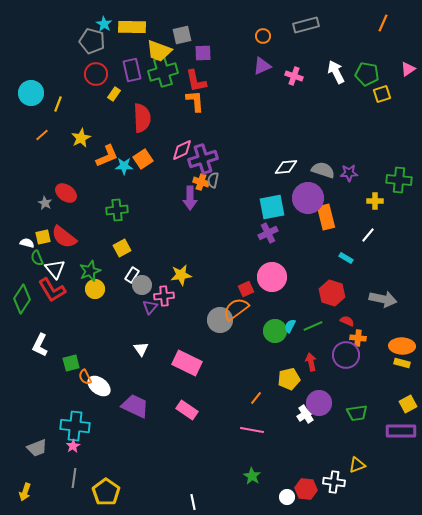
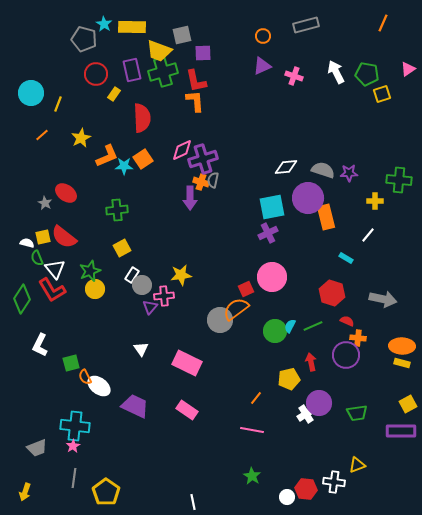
gray pentagon at (92, 41): moved 8 px left, 2 px up
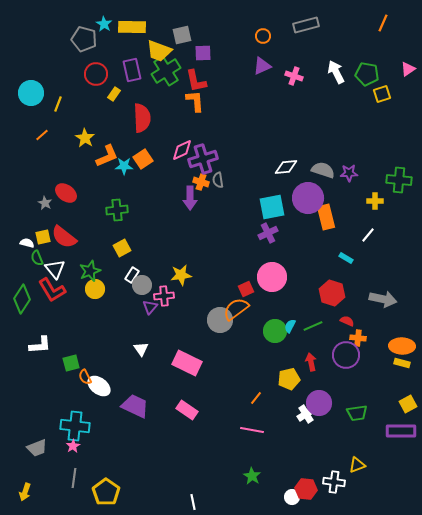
green cross at (163, 72): moved 3 px right, 1 px up; rotated 16 degrees counterclockwise
yellow star at (81, 138): moved 4 px right; rotated 12 degrees counterclockwise
gray semicircle at (213, 180): moved 5 px right; rotated 21 degrees counterclockwise
white L-shape at (40, 345): rotated 120 degrees counterclockwise
white circle at (287, 497): moved 5 px right
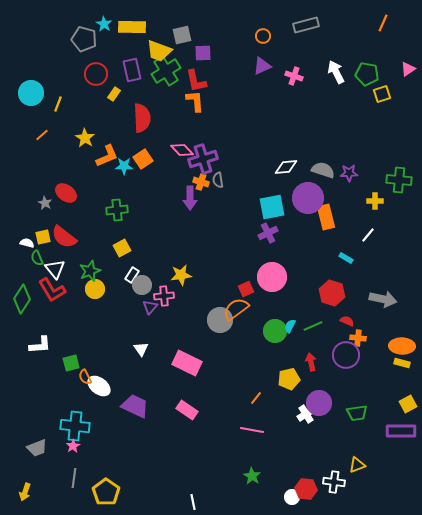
pink diamond at (182, 150): rotated 70 degrees clockwise
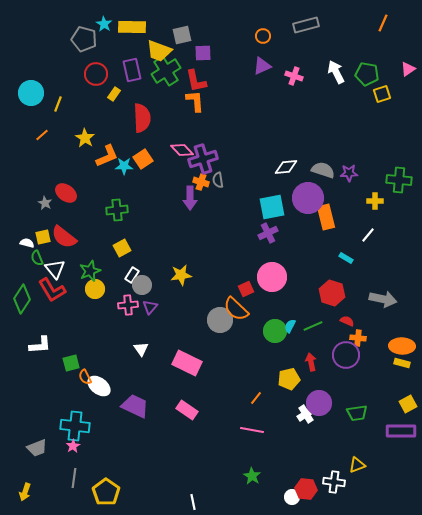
pink cross at (164, 296): moved 36 px left, 9 px down
orange semicircle at (236, 309): rotated 100 degrees counterclockwise
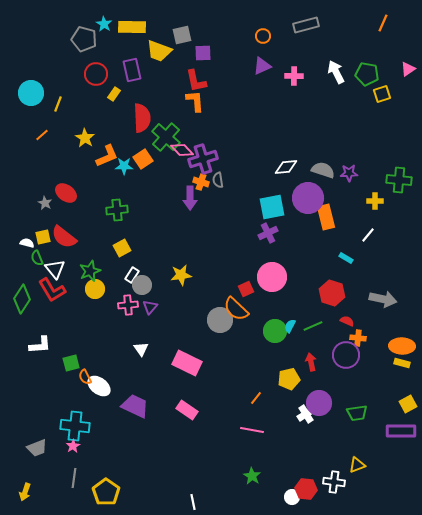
green cross at (166, 71): moved 66 px down; rotated 16 degrees counterclockwise
pink cross at (294, 76): rotated 18 degrees counterclockwise
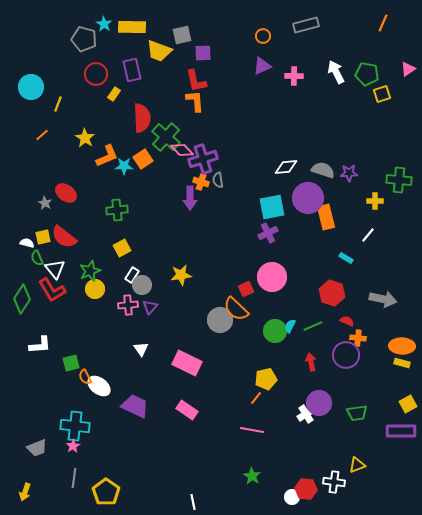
cyan circle at (31, 93): moved 6 px up
yellow pentagon at (289, 379): moved 23 px left
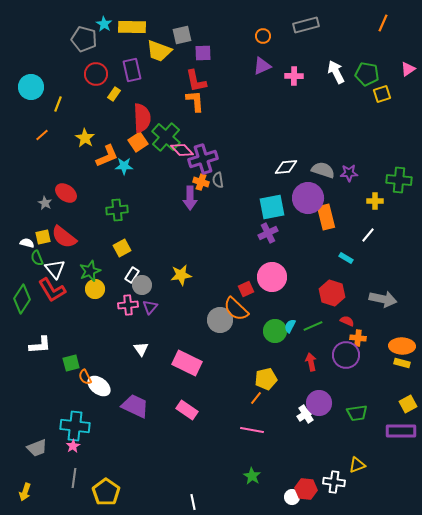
orange square at (143, 159): moved 5 px left, 17 px up
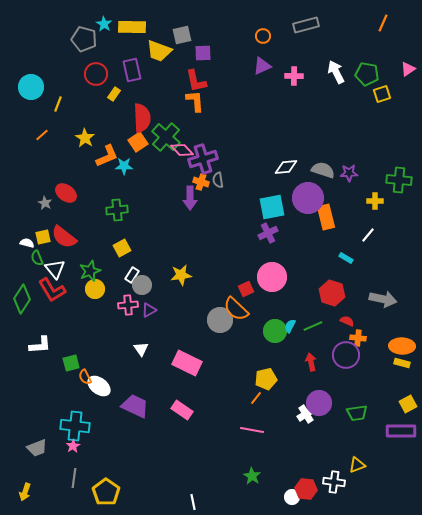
purple triangle at (150, 307): moved 1 px left, 3 px down; rotated 21 degrees clockwise
pink rectangle at (187, 410): moved 5 px left
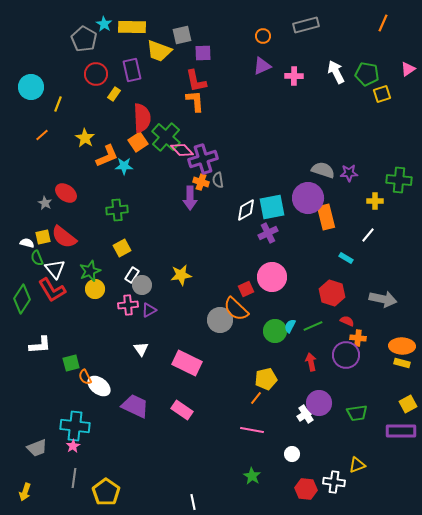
gray pentagon at (84, 39): rotated 15 degrees clockwise
white diamond at (286, 167): moved 40 px left, 43 px down; rotated 25 degrees counterclockwise
white circle at (292, 497): moved 43 px up
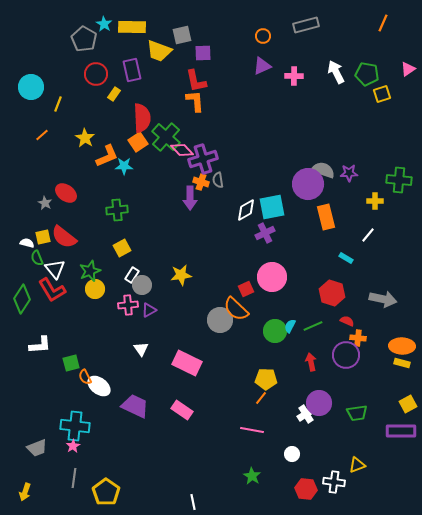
purple circle at (308, 198): moved 14 px up
purple cross at (268, 233): moved 3 px left
yellow pentagon at (266, 379): rotated 15 degrees clockwise
orange line at (256, 398): moved 5 px right
